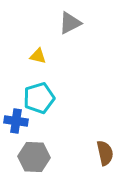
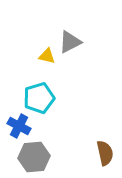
gray triangle: moved 19 px down
yellow triangle: moved 9 px right
blue cross: moved 3 px right, 5 px down; rotated 20 degrees clockwise
gray hexagon: rotated 8 degrees counterclockwise
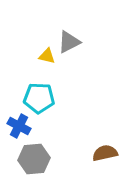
gray triangle: moved 1 px left
cyan pentagon: rotated 20 degrees clockwise
brown semicircle: rotated 90 degrees counterclockwise
gray hexagon: moved 2 px down
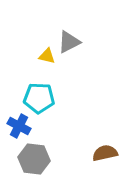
gray hexagon: rotated 12 degrees clockwise
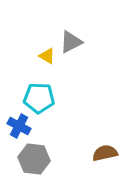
gray triangle: moved 2 px right
yellow triangle: rotated 18 degrees clockwise
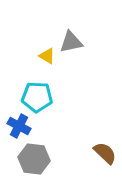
gray triangle: rotated 15 degrees clockwise
cyan pentagon: moved 2 px left, 1 px up
brown semicircle: rotated 55 degrees clockwise
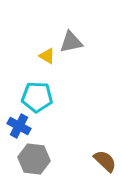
brown semicircle: moved 8 px down
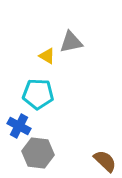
cyan pentagon: moved 1 px right, 3 px up
gray hexagon: moved 4 px right, 6 px up
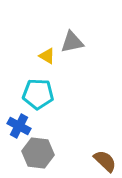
gray triangle: moved 1 px right
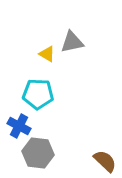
yellow triangle: moved 2 px up
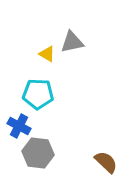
brown semicircle: moved 1 px right, 1 px down
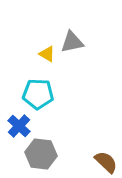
blue cross: rotated 15 degrees clockwise
gray hexagon: moved 3 px right, 1 px down
